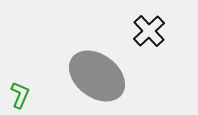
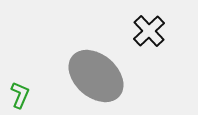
gray ellipse: moved 1 px left; rotated 4 degrees clockwise
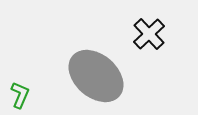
black cross: moved 3 px down
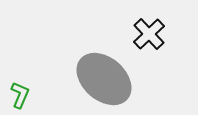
gray ellipse: moved 8 px right, 3 px down
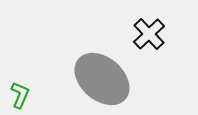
gray ellipse: moved 2 px left
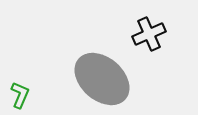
black cross: rotated 20 degrees clockwise
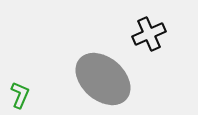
gray ellipse: moved 1 px right
